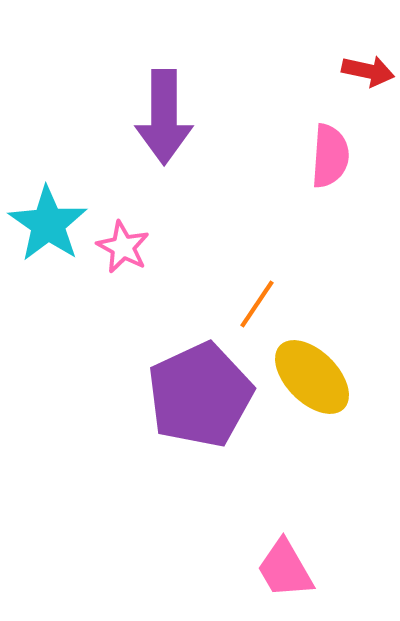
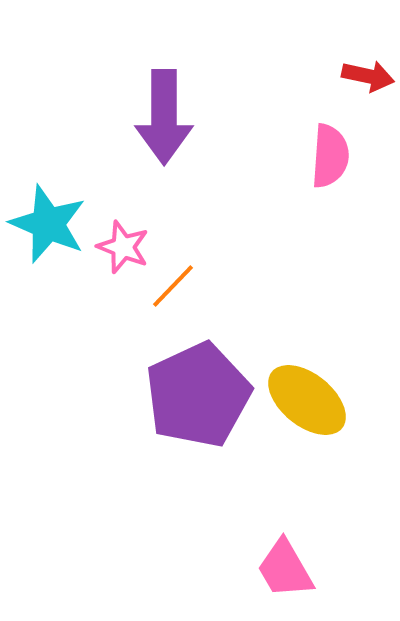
red arrow: moved 5 px down
cyan star: rotated 12 degrees counterclockwise
pink star: rotated 6 degrees counterclockwise
orange line: moved 84 px left, 18 px up; rotated 10 degrees clockwise
yellow ellipse: moved 5 px left, 23 px down; rotated 6 degrees counterclockwise
purple pentagon: moved 2 px left
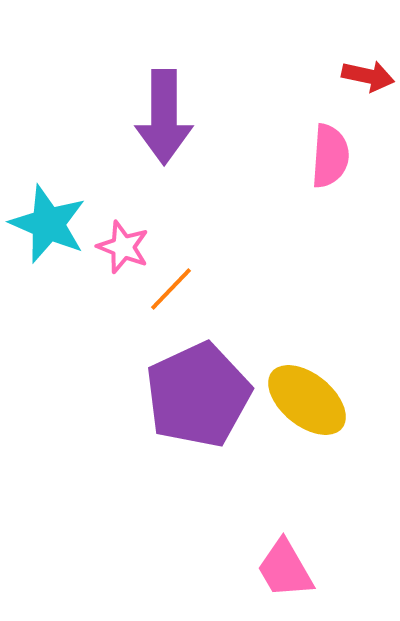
orange line: moved 2 px left, 3 px down
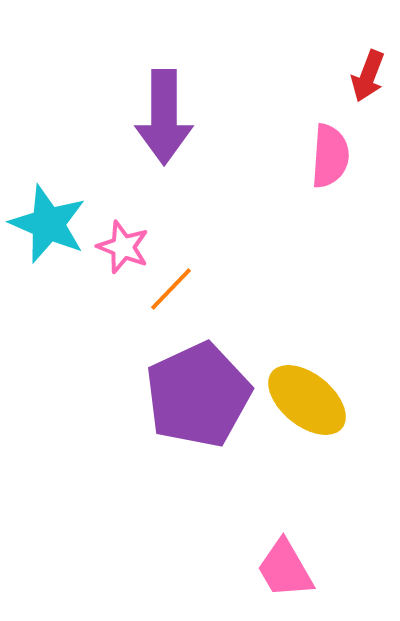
red arrow: rotated 99 degrees clockwise
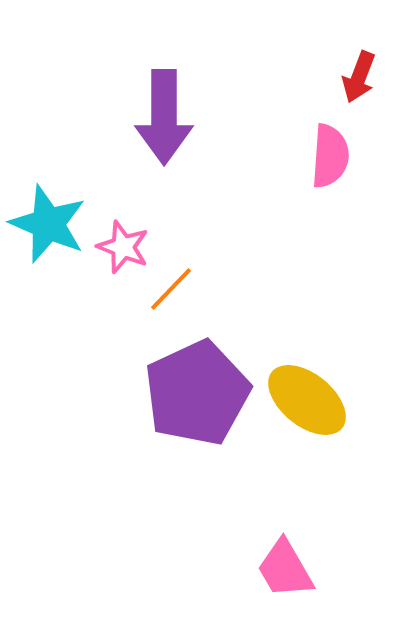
red arrow: moved 9 px left, 1 px down
purple pentagon: moved 1 px left, 2 px up
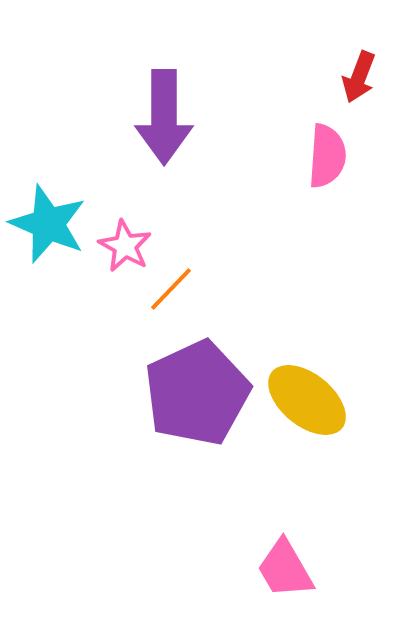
pink semicircle: moved 3 px left
pink star: moved 2 px right, 1 px up; rotated 8 degrees clockwise
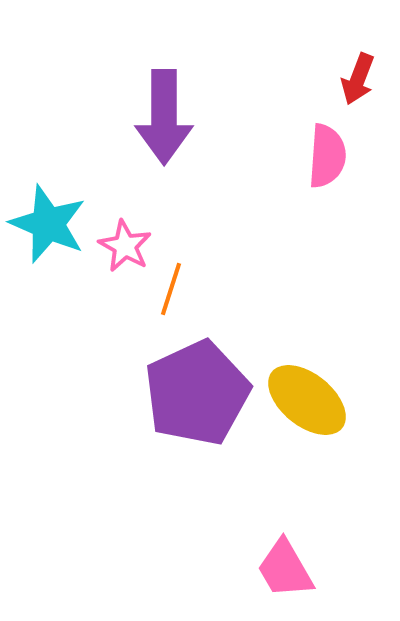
red arrow: moved 1 px left, 2 px down
orange line: rotated 26 degrees counterclockwise
